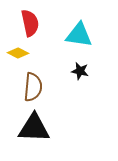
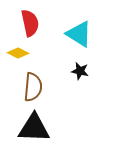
cyan triangle: moved 1 px up; rotated 24 degrees clockwise
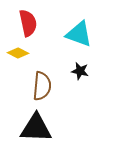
red semicircle: moved 2 px left
cyan triangle: rotated 12 degrees counterclockwise
brown semicircle: moved 9 px right, 1 px up
black triangle: moved 2 px right
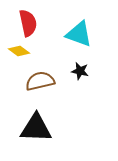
yellow diamond: moved 1 px right, 2 px up; rotated 10 degrees clockwise
brown semicircle: moved 2 px left, 5 px up; rotated 108 degrees counterclockwise
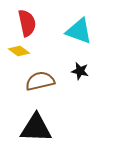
red semicircle: moved 1 px left
cyan triangle: moved 3 px up
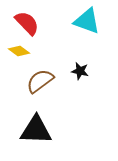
red semicircle: rotated 32 degrees counterclockwise
cyan triangle: moved 8 px right, 10 px up
brown semicircle: rotated 24 degrees counterclockwise
black triangle: moved 2 px down
